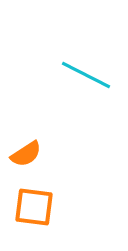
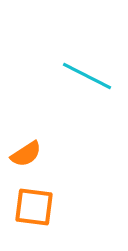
cyan line: moved 1 px right, 1 px down
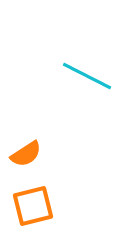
orange square: moved 1 px left, 1 px up; rotated 21 degrees counterclockwise
